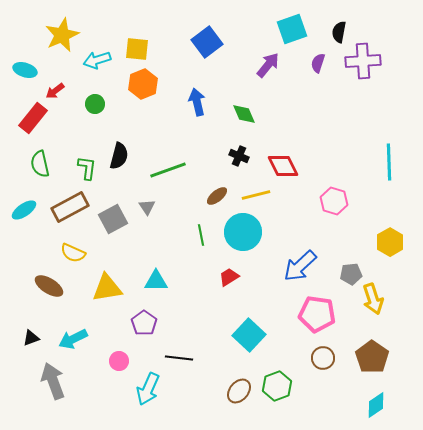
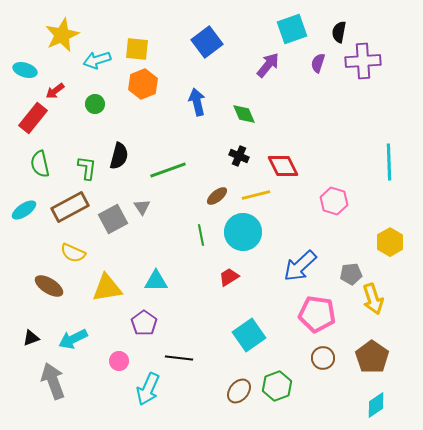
gray triangle at (147, 207): moved 5 px left
cyan square at (249, 335): rotated 12 degrees clockwise
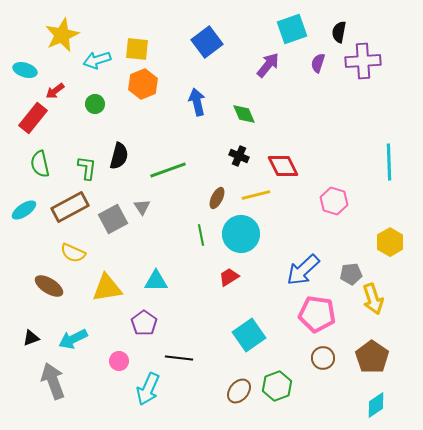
brown ellipse at (217, 196): moved 2 px down; rotated 25 degrees counterclockwise
cyan circle at (243, 232): moved 2 px left, 2 px down
blue arrow at (300, 266): moved 3 px right, 4 px down
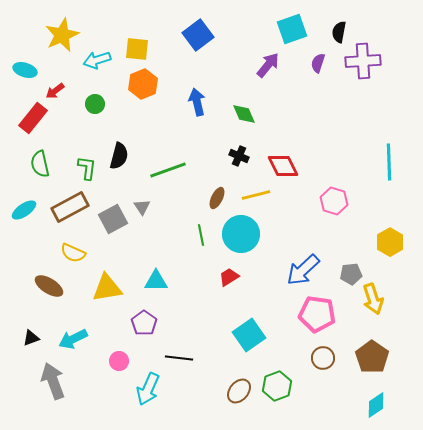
blue square at (207, 42): moved 9 px left, 7 px up
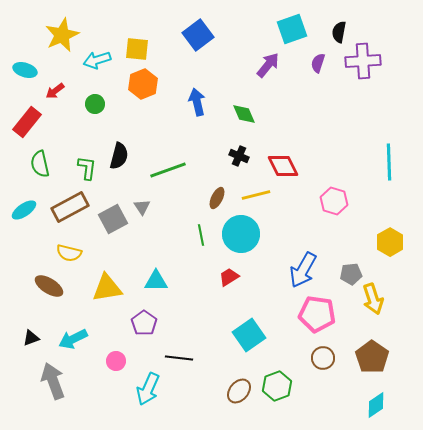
red rectangle at (33, 118): moved 6 px left, 4 px down
yellow semicircle at (73, 253): moved 4 px left; rotated 10 degrees counterclockwise
blue arrow at (303, 270): rotated 18 degrees counterclockwise
pink circle at (119, 361): moved 3 px left
